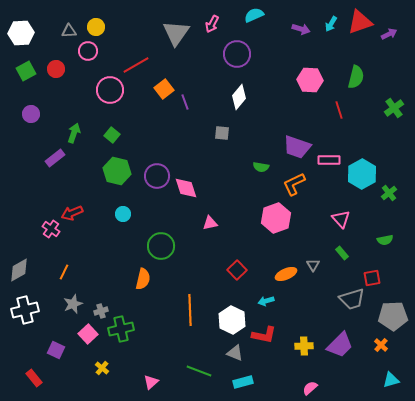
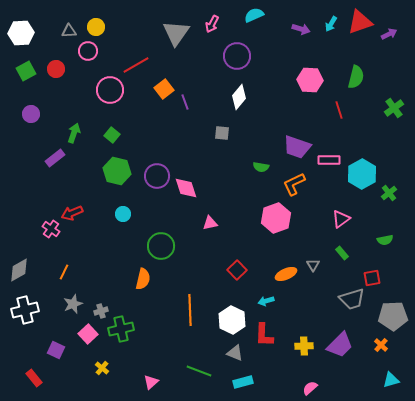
purple circle at (237, 54): moved 2 px down
pink triangle at (341, 219): rotated 36 degrees clockwise
red L-shape at (264, 335): rotated 80 degrees clockwise
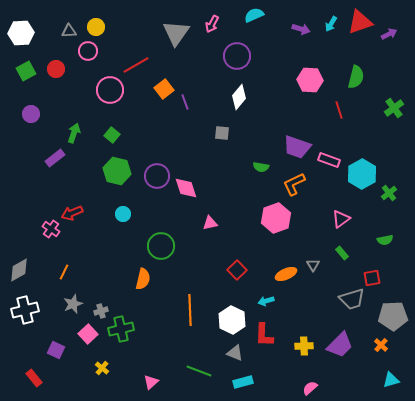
pink rectangle at (329, 160): rotated 20 degrees clockwise
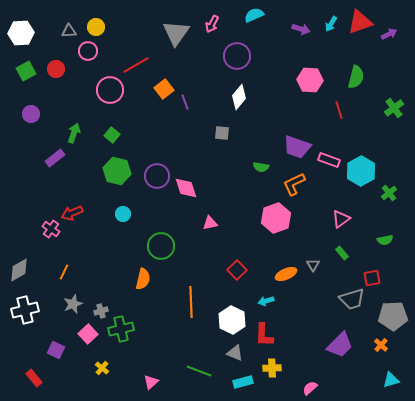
cyan hexagon at (362, 174): moved 1 px left, 3 px up
orange line at (190, 310): moved 1 px right, 8 px up
yellow cross at (304, 346): moved 32 px left, 22 px down
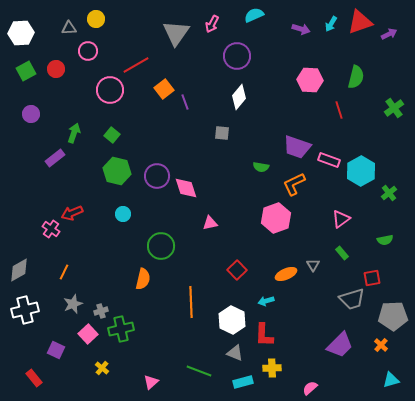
yellow circle at (96, 27): moved 8 px up
gray triangle at (69, 31): moved 3 px up
